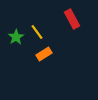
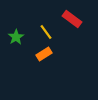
red rectangle: rotated 24 degrees counterclockwise
yellow line: moved 9 px right
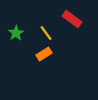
yellow line: moved 1 px down
green star: moved 4 px up
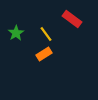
yellow line: moved 1 px down
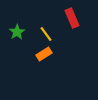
red rectangle: moved 1 px up; rotated 30 degrees clockwise
green star: moved 1 px right, 1 px up
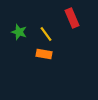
green star: moved 2 px right; rotated 21 degrees counterclockwise
orange rectangle: rotated 42 degrees clockwise
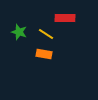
red rectangle: moved 7 px left; rotated 66 degrees counterclockwise
yellow line: rotated 21 degrees counterclockwise
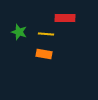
yellow line: rotated 28 degrees counterclockwise
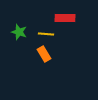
orange rectangle: rotated 49 degrees clockwise
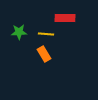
green star: rotated 21 degrees counterclockwise
